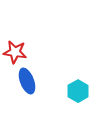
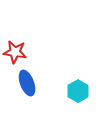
blue ellipse: moved 2 px down
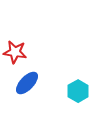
blue ellipse: rotated 65 degrees clockwise
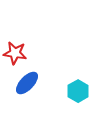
red star: moved 1 px down
